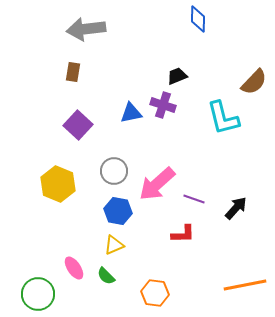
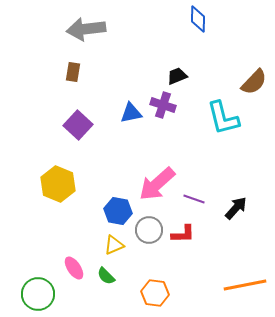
gray circle: moved 35 px right, 59 px down
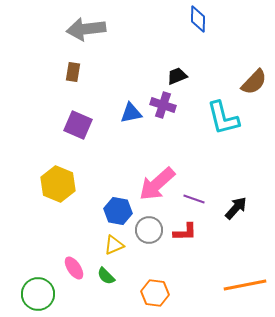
purple square: rotated 20 degrees counterclockwise
red L-shape: moved 2 px right, 2 px up
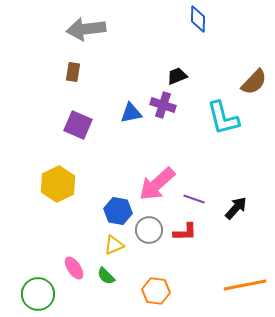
yellow hexagon: rotated 12 degrees clockwise
orange hexagon: moved 1 px right, 2 px up
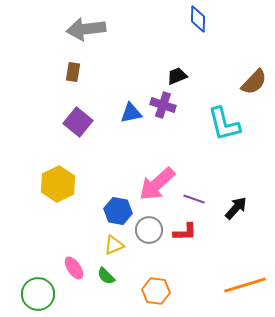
cyan L-shape: moved 1 px right, 6 px down
purple square: moved 3 px up; rotated 16 degrees clockwise
orange line: rotated 6 degrees counterclockwise
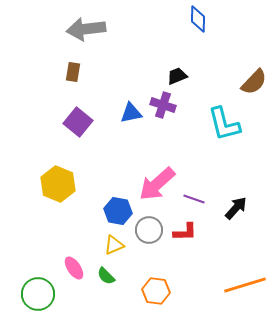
yellow hexagon: rotated 12 degrees counterclockwise
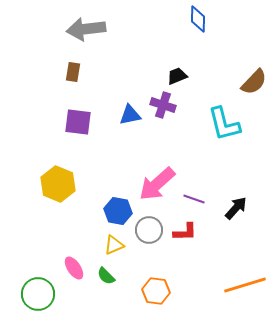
blue triangle: moved 1 px left, 2 px down
purple square: rotated 32 degrees counterclockwise
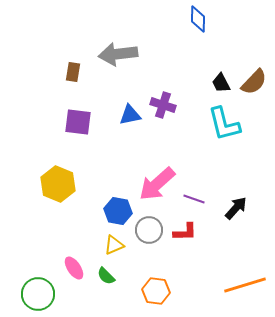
gray arrow: moved 32 px right, 25 px down
black trapezoid: moved 44 px right, 7 px down; rotated 95 degrees counterclockwise
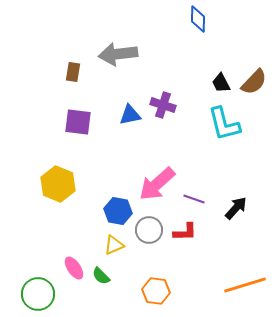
green semicircle: moved 5 px left
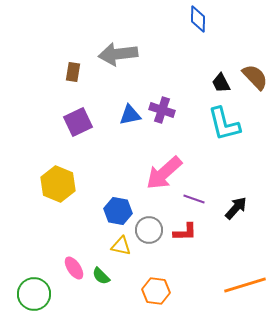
brown semicircle: moved 1 px right, 5 px up; rotated 88 degrees counterclockwise
purple cross: moved 1 px left, 5 px down
purple square: rotated 32 degrees counterclockwise
pink arrow: moved 7 px right, 11 px up
yellow triangle: moved 7 px right, 1 px down; rotated 35 degrees clockwise
green circle: moved 4 px left
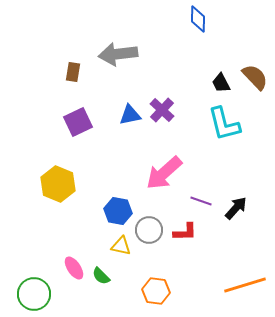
purple cross: rotated 25 degrees clockwise
purple line: moved 7 px right, 2 px down
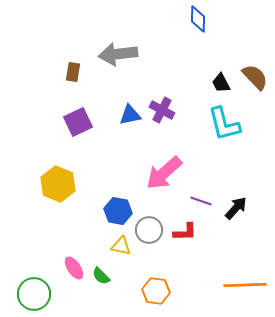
purple cross: rotated 15 degrees counterclockwise
orange line: rotated 15 degrees clockwise
